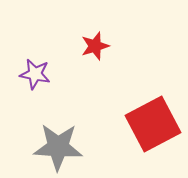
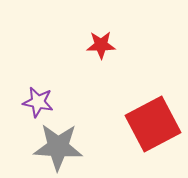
red star: moved 6 px right, 1 px up; rotated 16 degrees clockwise
purple star: moved 3 px right, 28 px down
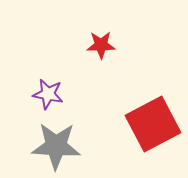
purple star: moved 10 px right, 8 px up
gray star: moved 2 px left, 1 px up
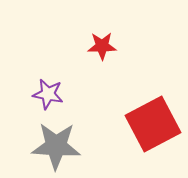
red star: moved 1 px right, 1 px down
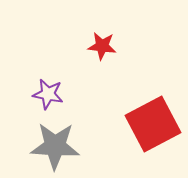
red star: rotated 8 degrees clockwise
gray star: moved 1 px left
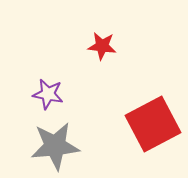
gray star: rotated 9 degrees counterclockwise
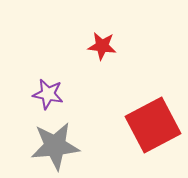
red square: moved 1 px down
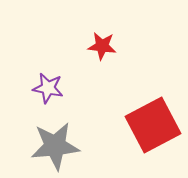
purple star: moved 6 px up
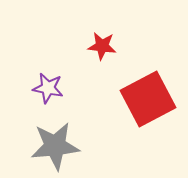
red square: moved 5 px left, 26 px up
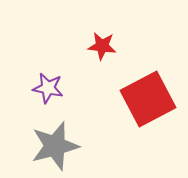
gray star: rotated 9 degrees counterclockwise
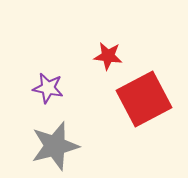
red star: moved 6 px right, 10 px down
red square: moved 4 px left
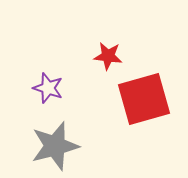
purple star: rotated 8 degrees clockwise
red square: rotated 12 degrees clockwise
